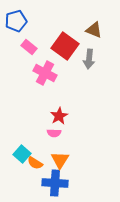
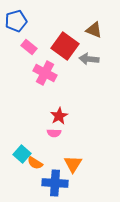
gray arrow: rotated 90 degrees clockwise
orange triangle: moved 13 px right, 4 px down
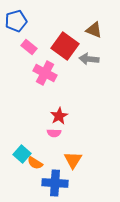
orange triangle: moved 4 px up
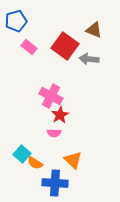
pink cross: moved 6 px right, 23 px down
red star: moved 1 px right, 1 px up
orange triangle: rotated 18 degrees counterclockwise
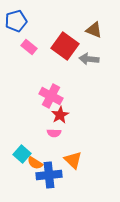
blue cross: moved 6 px left, 8 px up; rotated 10 degrees counterclockwise
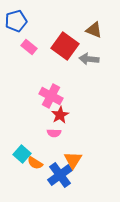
orange triangle: rotated 18 degrees clockwise
blue cross: moved 11 px right; rotated 30 degrees counterclockwise
